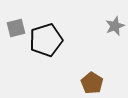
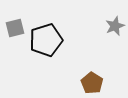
gray square: moved 1 px left
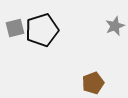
black pentagon: moved 4 px left, 10 px up
brown pentagon: moved 1 px right; rotated 20 degrees clockwise
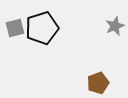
black pentagon: moved 2 px up
brown pentagon: moved 5 px right
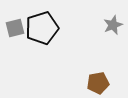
gray star: moved 2 px left, 1 px up
brown pentagon: rotated 10 degrees clockwise
